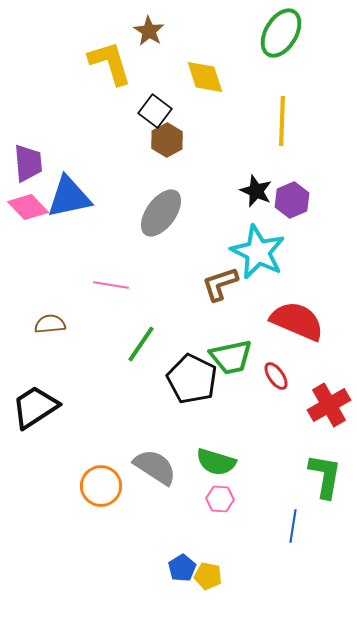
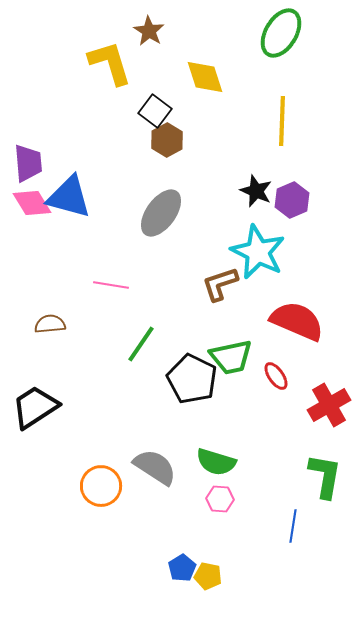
blue triangle: rotated 27 degrees clockwise
pink diamond: moved 4 px right, 4 px up; rotated 12 degrees clockwise
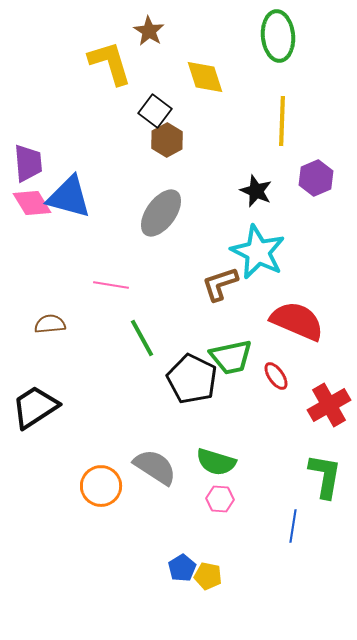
green ellipse: moved 3 px left, 3 px down; rotated 36 degrees counterclockwise
purple hexagon: moved 24 px right, 22 px up
green line: moved 1 px right, 6 px up; rotated 63 degrees counterclockwise
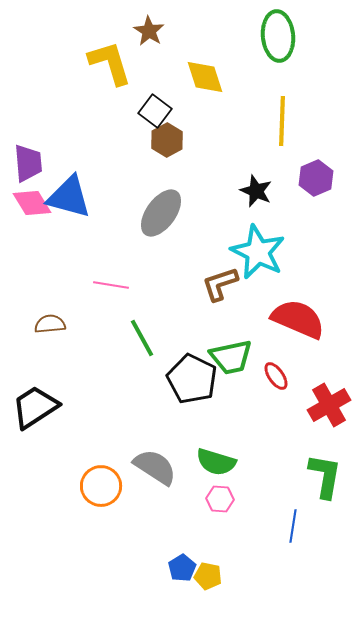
red semicircle: moved 1 px right, 2 px up
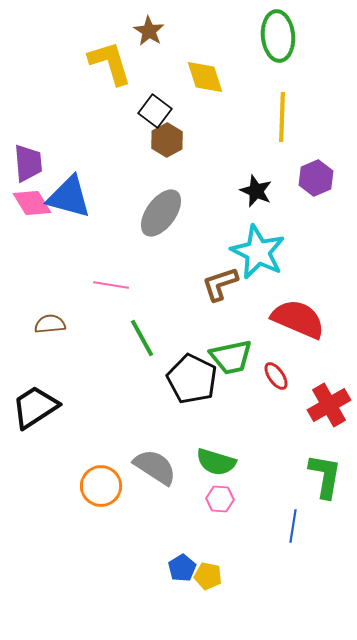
yellow line: moved 4 px up
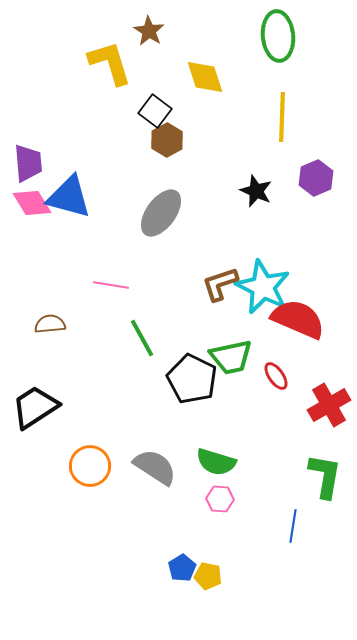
cyan star: moved 5 px right, 35 px down
orange circle: moved 11 px left, 20 px up
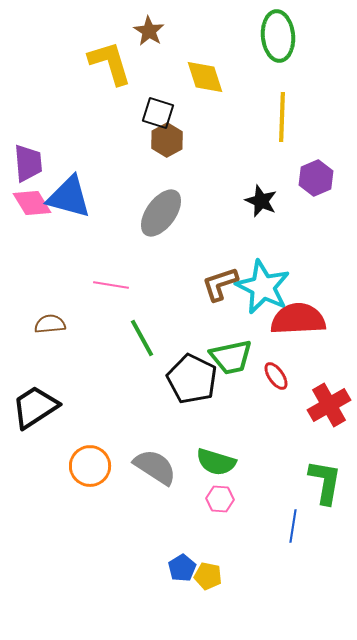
black square: moved 3 px right, 2 px down; rotated 20 degrees counterclockwise
black star: moved 5 px right, 10 px down
red semicircle: rotated 26 degrees counterclockwise
green L-shape: moved 6 px down
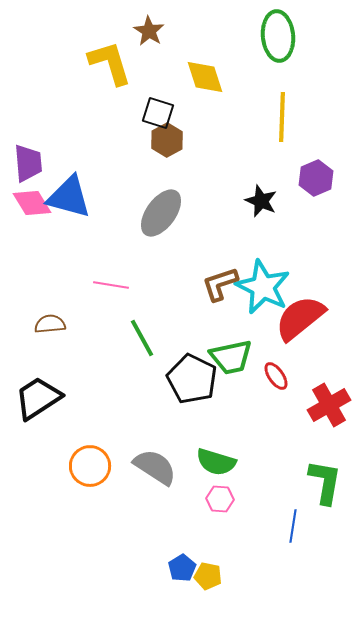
red semicircle: moved 2 px right, 1 px up; rotated 36 degrees counterclockwise
black trapezoid: moved 3 px right, 9 px up
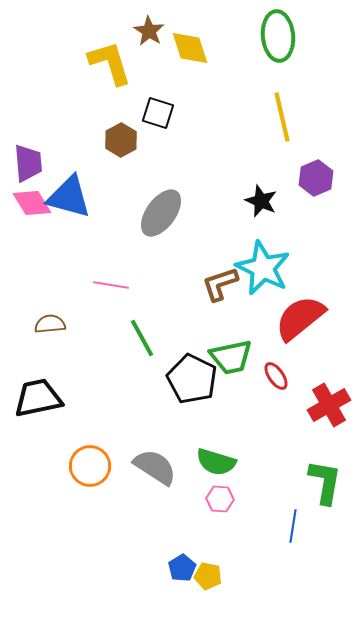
yellow diamond: moved 15 px left, 29 px up
yellow line: rotated 15 degrees counterclockwise
brown hexagon: moved 46 px left
cyan star: moved 19 px up
black trapezoid: rotated 21 degrees clockwise
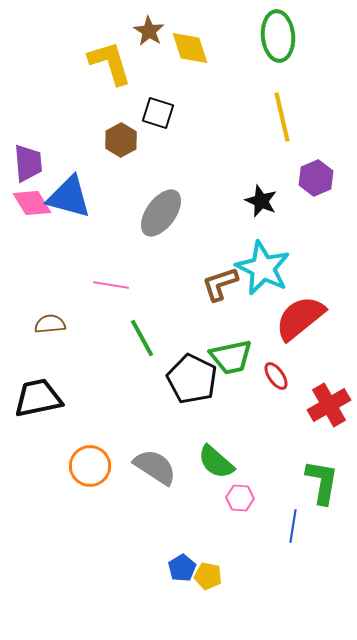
green semicircle: rotated 24 degrees clockwise
green L-shape: moved 3 px left
pink hexagon: moved 20 px right, 1 px up
